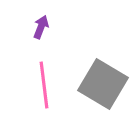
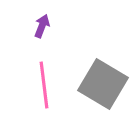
purple arrow: moved 1 px right, 1 px up
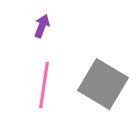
pink line: rotated 15 degrees clockwise
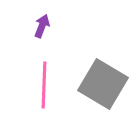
pink line: rotated 6 degrees counterclockwise
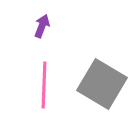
gray square: moved 1 px left
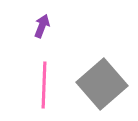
gray square: rotated 18 degrees clockwise
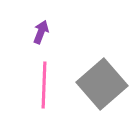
purple arrow: moved 1 px left, 6 px down
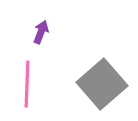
pink line: moved 17 px left, 1 px up
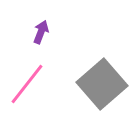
pink line: rotated 36 degrees clockwise
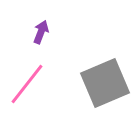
gray square: moved 3 px right, 1 px up; rotated 18 degrees clockwise
